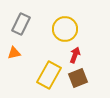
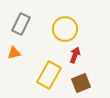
brown square: moved 3 px right, 5 px down
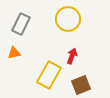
yellow circle: moved 3 px right, 10 px up
red arrow: moved 3 px left, 1 px down
brown square: moved 2 px down
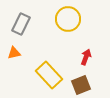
red arrow: moved 14 px right, 1 px down
yellow rectangle: rotated 72 degrees counterclockwise
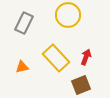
yellow circle: moved 4 px up
gray rectangle: moved 3 px right, 1 px up
orange triangle: moved 8 px right, 14 px down
yellow rectangle: moved 7 px right, 17 px up
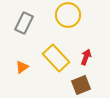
orange triangle: rotated 24 degrees counterclockwise
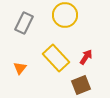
yellow circle: moved 3 px left
red arrow: rotated 14 degrees clockwise
orange triangle: moved 2 px left, 1 px down; rotated 16 degrees counterclockwise
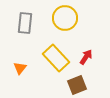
yellow circle: moved 3 px down
gray rectangle: moved 1 px right; rotated 20 degrees counterclockwise
brown square: moved 4 px left
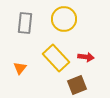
yellow circle: moved 1 px left, 1 px down
red arrow: rotated 63 degrees clockwise
